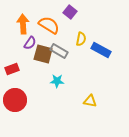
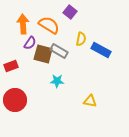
red rectangle: moved 1 px left, 3 px up
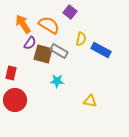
orange arrow: rotated 30 degrees counterclockwise
red rectangle: moved 7 px down; rotated 56 degrees counterclockwise
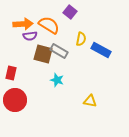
orange arrow: rotated 120 degrees clockwise
purple semicircle: moved 7 px up; rotated 48 degrees clockwise
cyan star: moved 1 px up; rotated 16 degrees clockwise
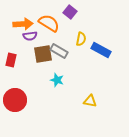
orange semicircle: moved 2 px up
brown square: rotated 24 degrees counterclockwise
red rectangle: moved 13 px up
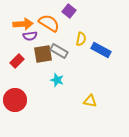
purple square: moved 1 px left, 1 px up
red rectangle: moved 6 px right, 1 px down; rotated 32 degrees clockwise
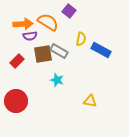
orange semicircle: moved 1 px left, 1 px up
red circle: moved 1 px right, 1 px down
